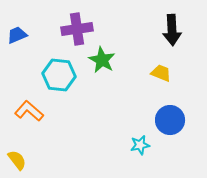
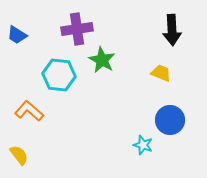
blue trapezoid: rotated 125 degrees counterclockwise
cyan star: moved 3 px right; rotated 30 degrees clockwise
yellow semicircle: moved 2 px right, 5 px up
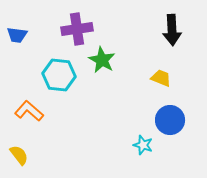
blue trapezoid: rotated 25 degrees counterclockwise
yellow trapezoid: moved 5 px down
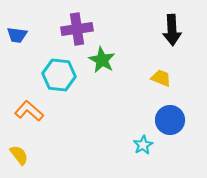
cyan star: rotated 24 degrees clockwise
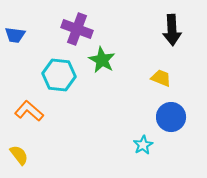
purple cross: rotated 28 degrees clockwise
blue trapezoid: moved 2 px left
blue circle: moved 1 px right, 3 px up
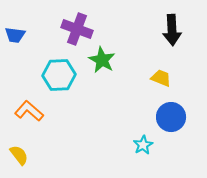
cyan hexagon: rotated 8 degrees counterclockwise
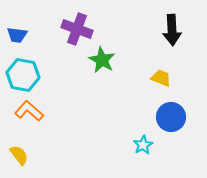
blue trapezoid: moved 2 px right
cyan hexagon: moved 36 px left; rotated 12 degrees clockwise
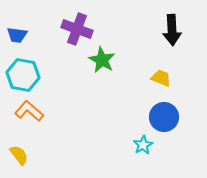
blue circle: moved 7 px left
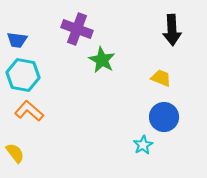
blue trapezoid: moved 5 px down
yellow semicircle: moved 4 px left, 2 px up
